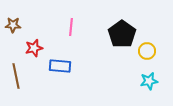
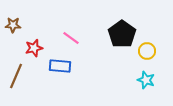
pink line: moved 11 px down; rotated 60 degrees counterclockwise
brown line: rotated 35 degrees clockwise
cyan star: moved 3 px left, 1 px up; rotated 30 degrees clockwise
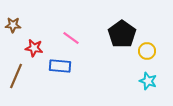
red star: rotated 24 degrees clockwise
cyan star: moved 2 px right, 1 px down
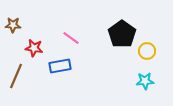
blue rectangle: rotated 15 degrees counterclockwise
cyan star: moved 3 px left; rotated 24 degrees counterclockwise
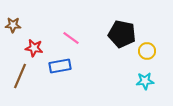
black pentagon: rotated 24 degrees counterclockwise
brown line: moved 4 px right
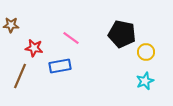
brown star: moved 2 px left
yellow circle: moved 1 px left, 1 px down
cyan star: rotated 18 degrees counterclockwise
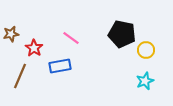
brown star: moved 9 px down; rotated 14 degrees counterclockwise
red star: rotated 24 degrees clockwise
yellow circle: moved 2 px up
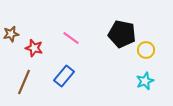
red star: rotated 18 degrees counterclockwise
blue rectangle: moved 4 px right, 10 px down; rotated 40 degrees counterclockwise
brown line: moved 4 px right, 6 px down
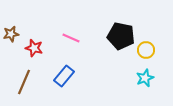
black pentagon: moved 1 px left, 2 px down
pink line: rotated 12 degrees counterclockwise
cyan star: moved 3 px up
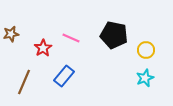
black pentagon: moved 7 px left, 1 px up
red star: moved 9 px right; rotated 24 degrees clockwise
